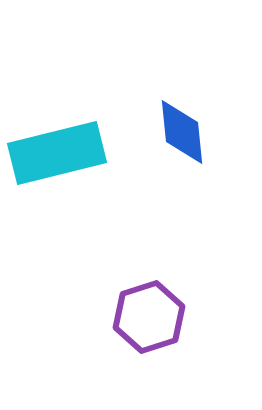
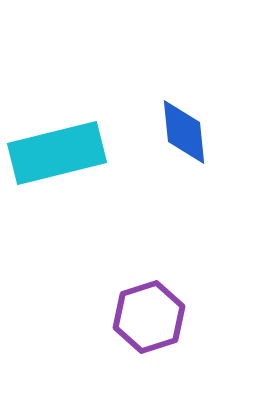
blue diamond: moved 2 px right
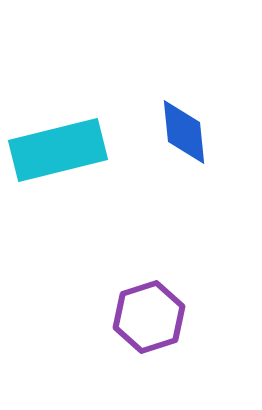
cyan rectangle: moved 1 px right, 3 px up
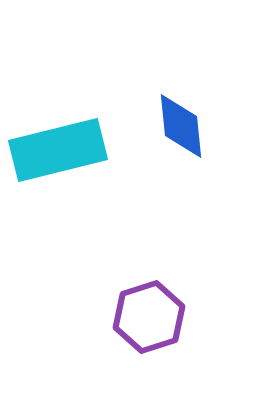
blue diamond: moved 3 px left, 6 px up
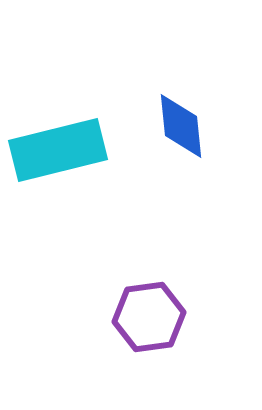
purple hexagon: rotated 10 degrees clockwise
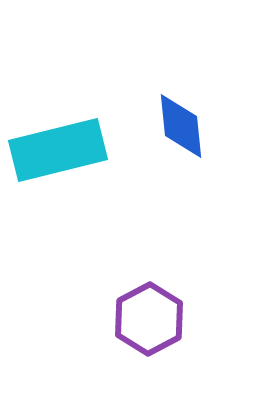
purple hexagon: moved 2 px down; rotated 20 degrees counterclockwise
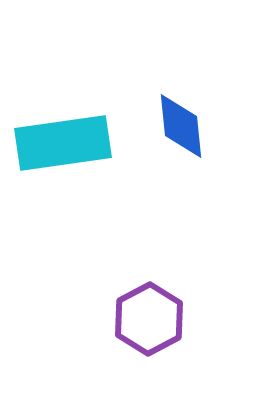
cyan rectangle: moved 5 px right, 7 px up; rotated 6 degrees clockwise
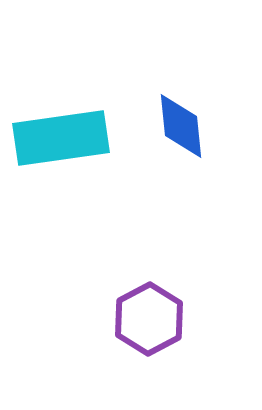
cyan rectangle: moved 2 px left, 5 px up
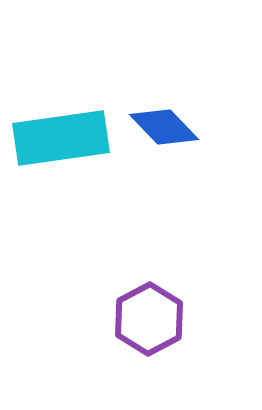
blue diamond: moved 17 px left, 1 px down; rotated 38 degrees counterclockwise
